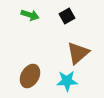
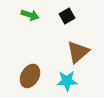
brown triangle: moved 1 px up
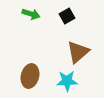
green arrow: moved 1 px right, 1 px up
brown ellipse: rotated 15 degrees counterclockwise
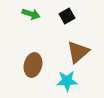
brown ellipse: moved 3 px right, 11 px up
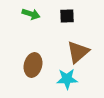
black square: rotated 28 degrees clockwise
cyan star: moved 2 px up
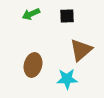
green arrow: rotated 138 degrees clockwise
brown triangle: moved 3 px right, 2 px up
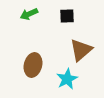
green arrow: moved 2 px left
cyan star: rotated 25 degrees counterclockwise
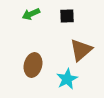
green arrow: moved 2 px right
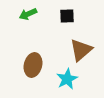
green arrow: moved 3 px left
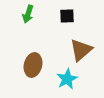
green arrow: rotated 48 degrees counterclockwise
